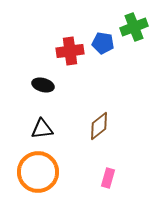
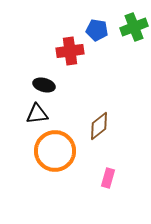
blue pentagon: moved 6 px left, 13 px up
black ellipse: moved 1 px right
black triangle: moved 5 px left, 15 px up
orange circle: moved 17 px right, 21 px up
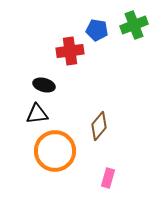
green cross: moved 2 px up
brown diamond: rotated 12 degrees counterclockwise
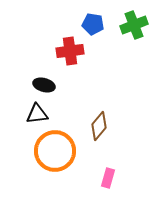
blue pentagon: moved 4 px left, 6 px up
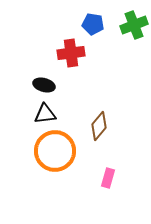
red cross: moved 1 px right, 2 px down
black triangle: moved 8 px right
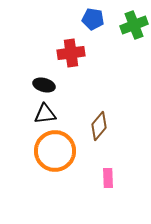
blue pentagon: moved 5 px up
pink rectangle: rotated 18 degrees counterclockwise
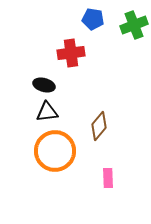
black triangle: moved 2 px right, 2 px up
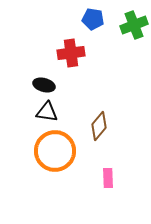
black triangle: rotated 15 degrees clockwise
